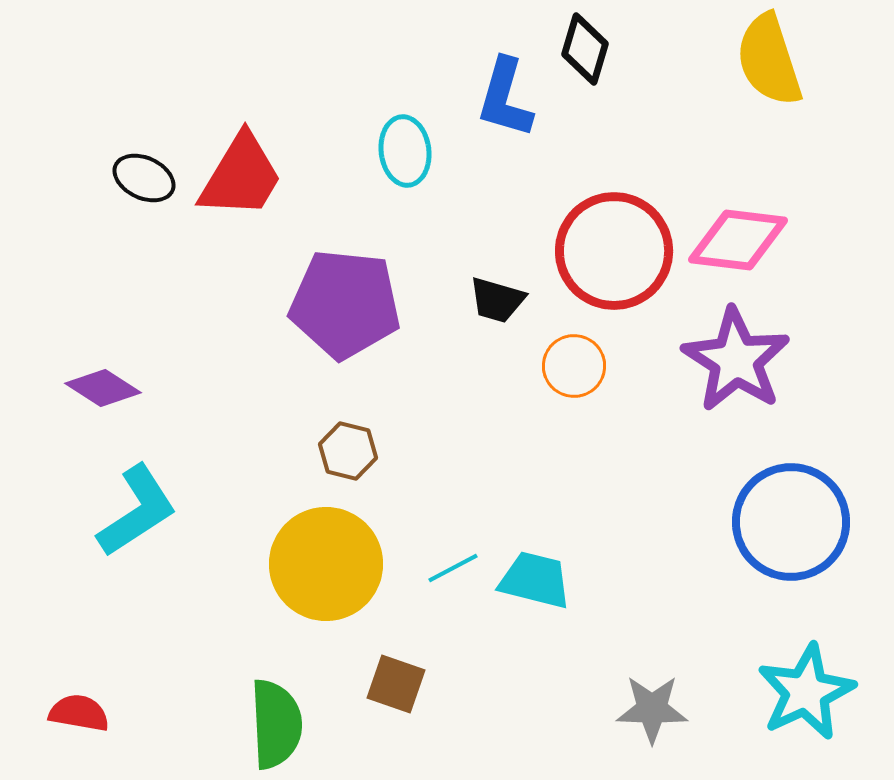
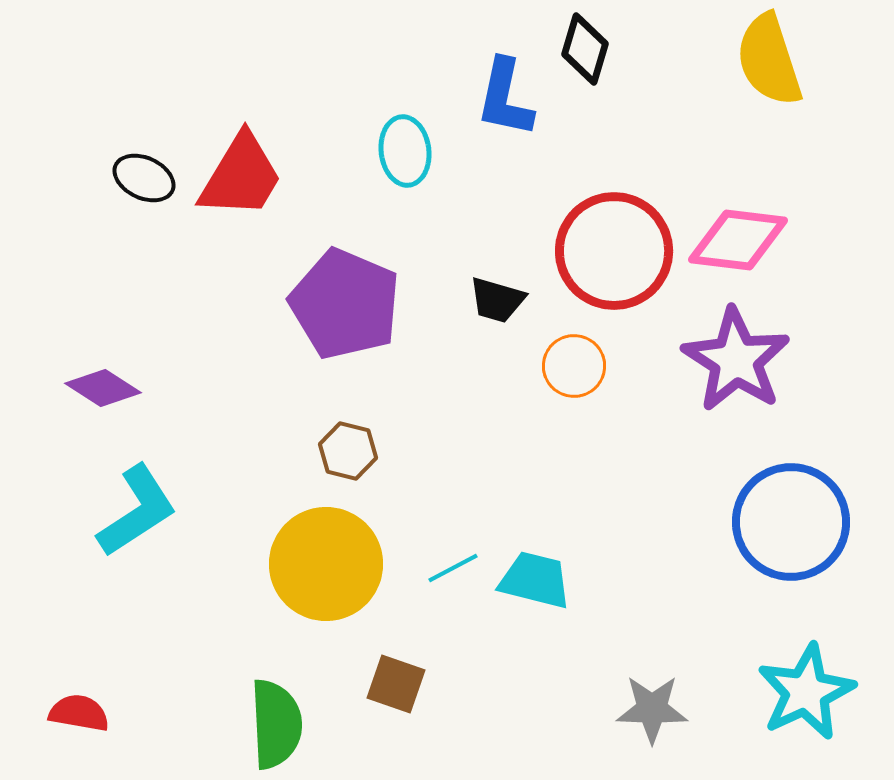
blue L-shape: rotated 4 degrees counterclockwise
purple pentagon: rotated 17 degrees clockwise
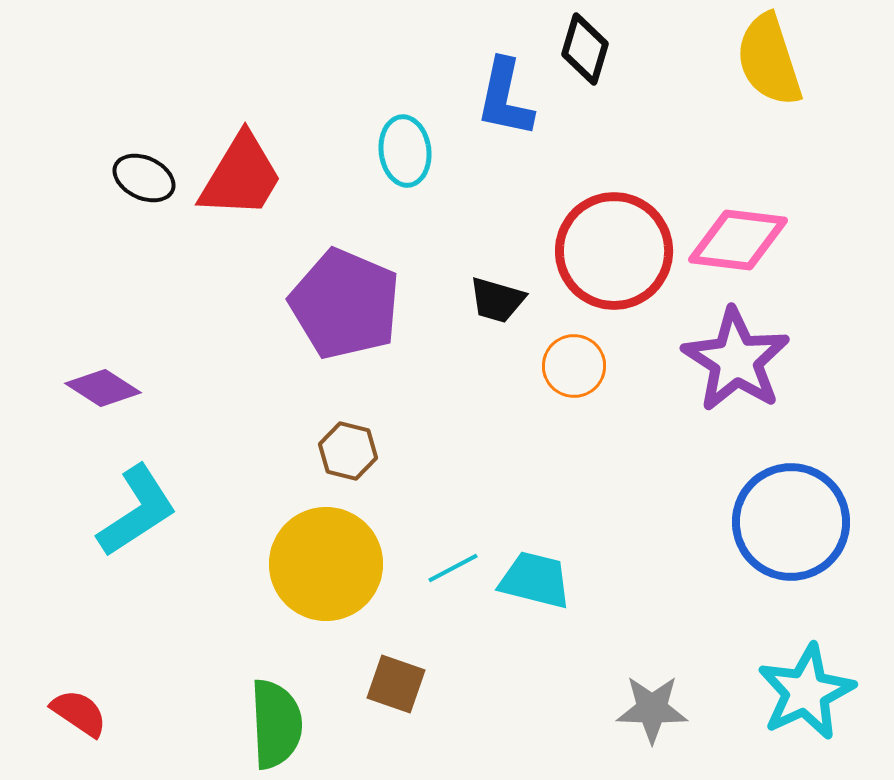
red semicircle: rotated 24 degrees clockwise
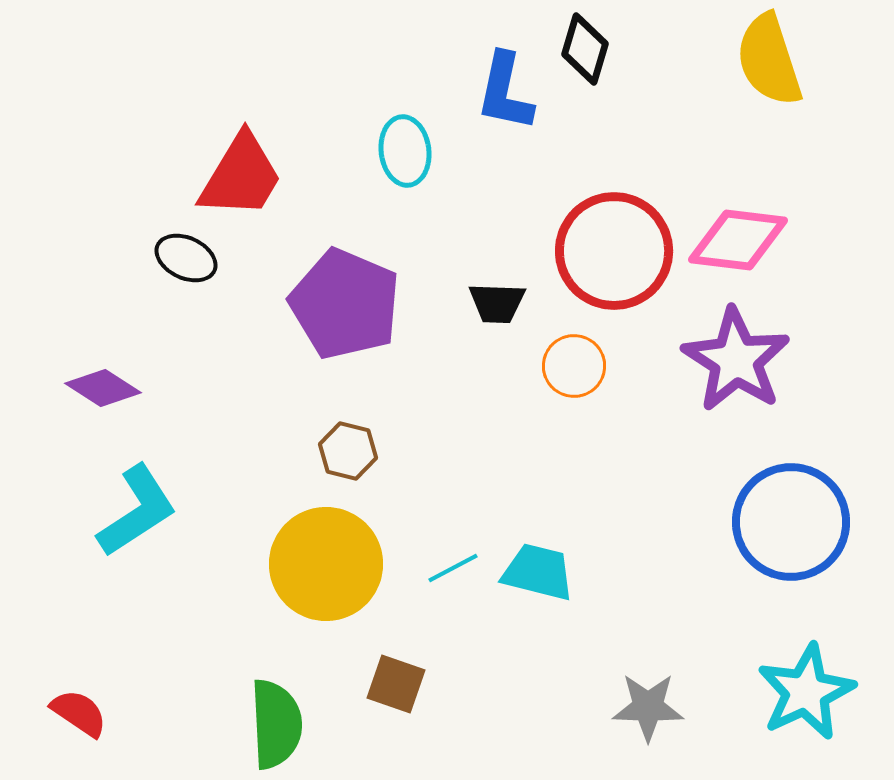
blue L-shape: moved 6 px up
black ellipse: moved 42 px right, 80 px down
black trapezoid: moved 3 px down; rotated 14 degrees counterclockwise
cyan trapezoid: moved 3 px right, 8 px up
gray star: moved 4 px left, 2 px up
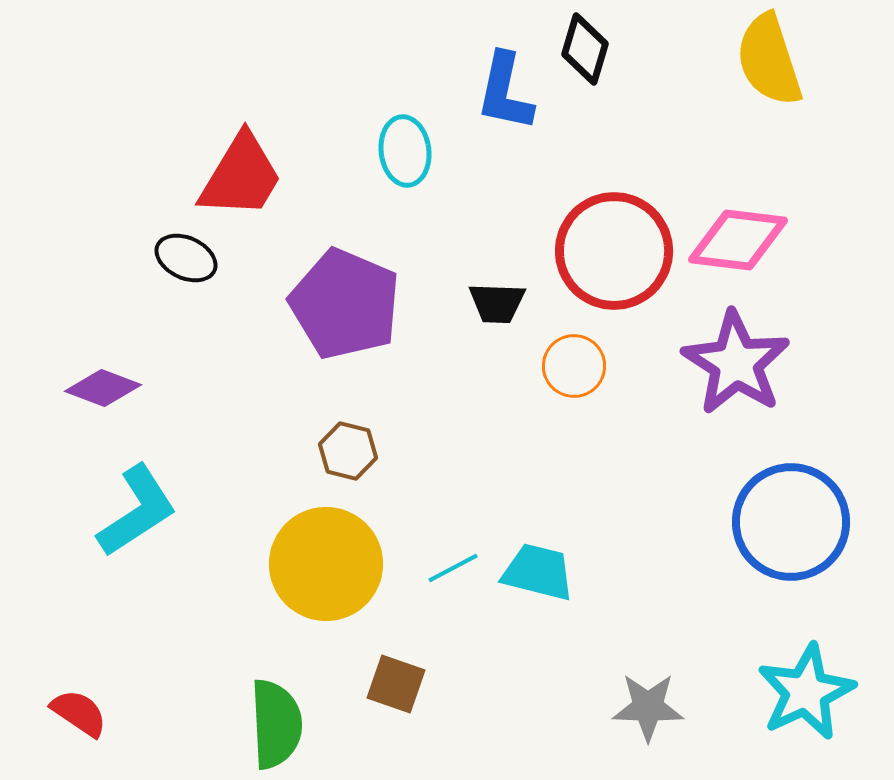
purple star: moved 3 px down
purple diamond: rotated 12 degrees counterclockwise
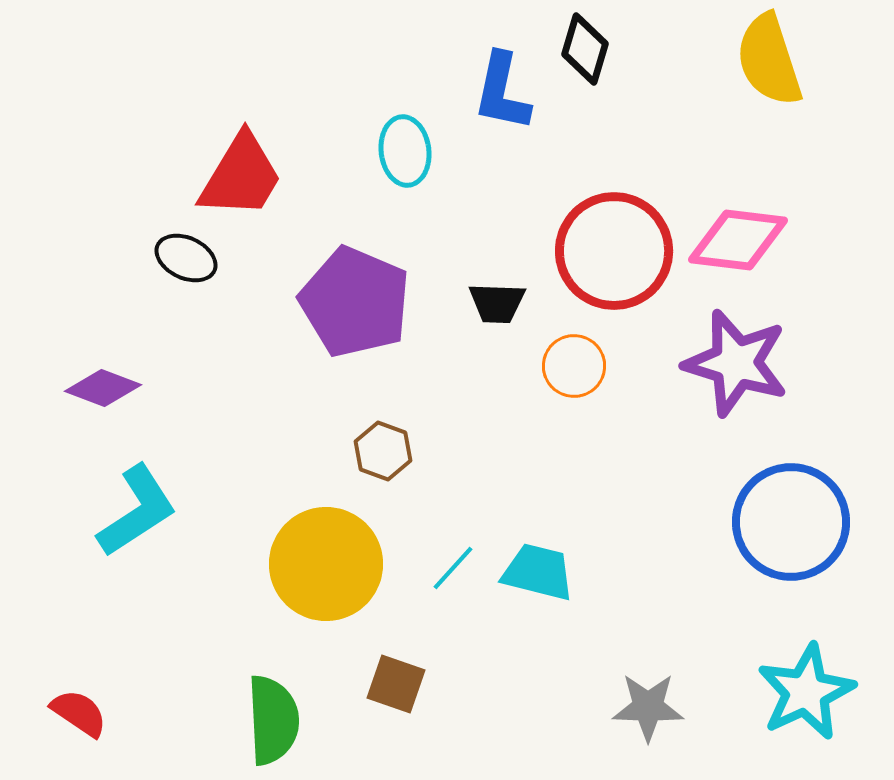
blue L-shape: moved 3 px left
purple pentagon: moved 10 px right, 2 px up
purple star: rotated 16 degrees counterclockwise
brown hexagon: moved 35 px right; rotated 6 degrees clockwise
cyan line: rotated 20 degrees counterclockwise
green semicircle: moved 3 px left, 4 px up
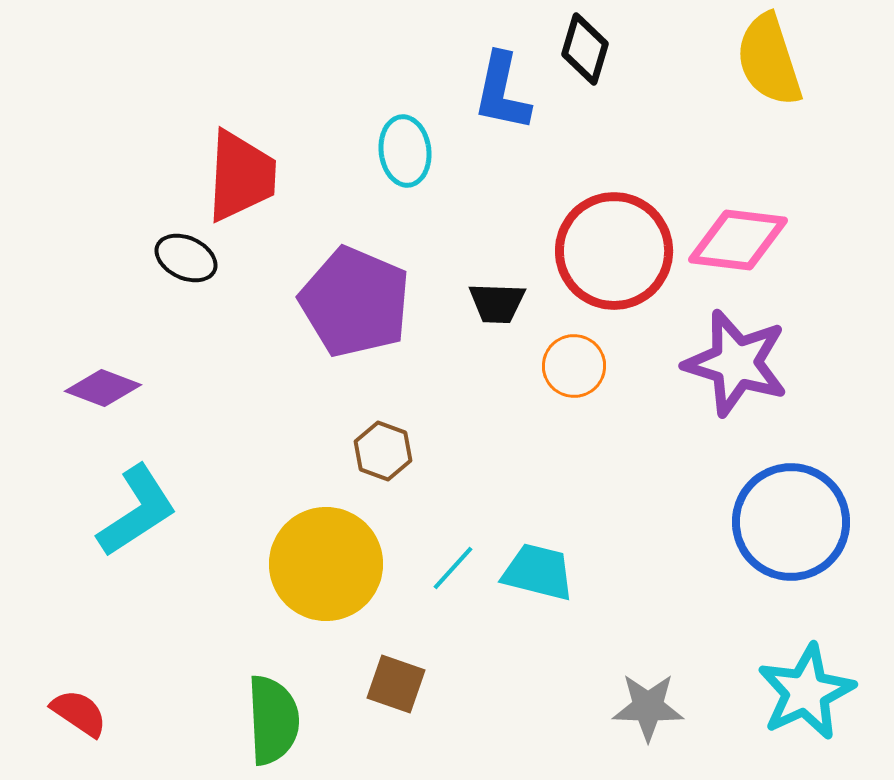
red trapezoid: rotated 28 degrees counterclockwise
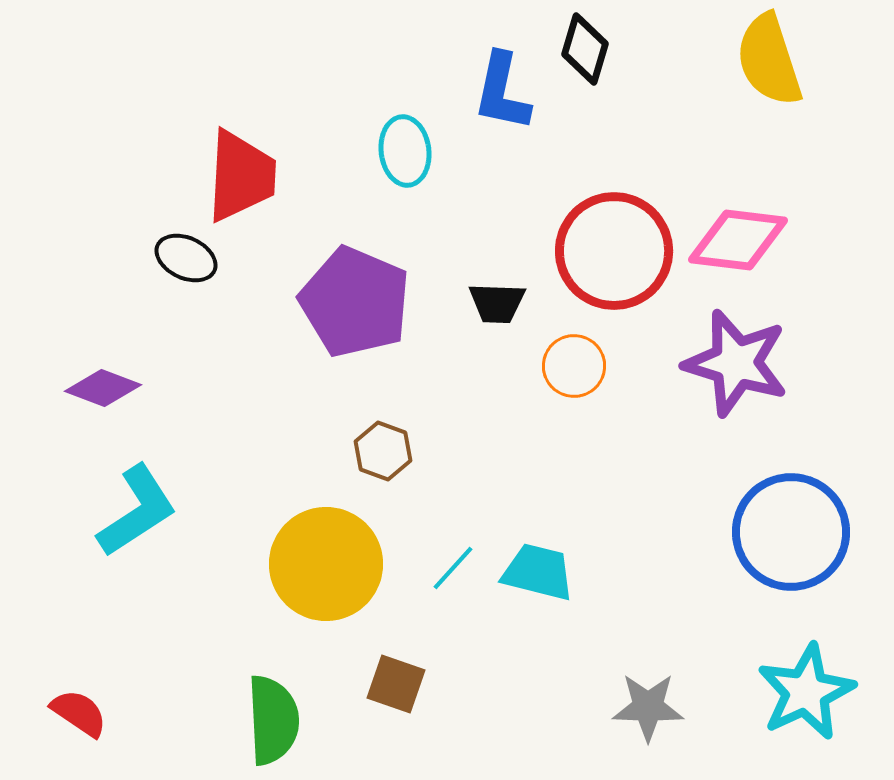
blue circle: moved 10 px down
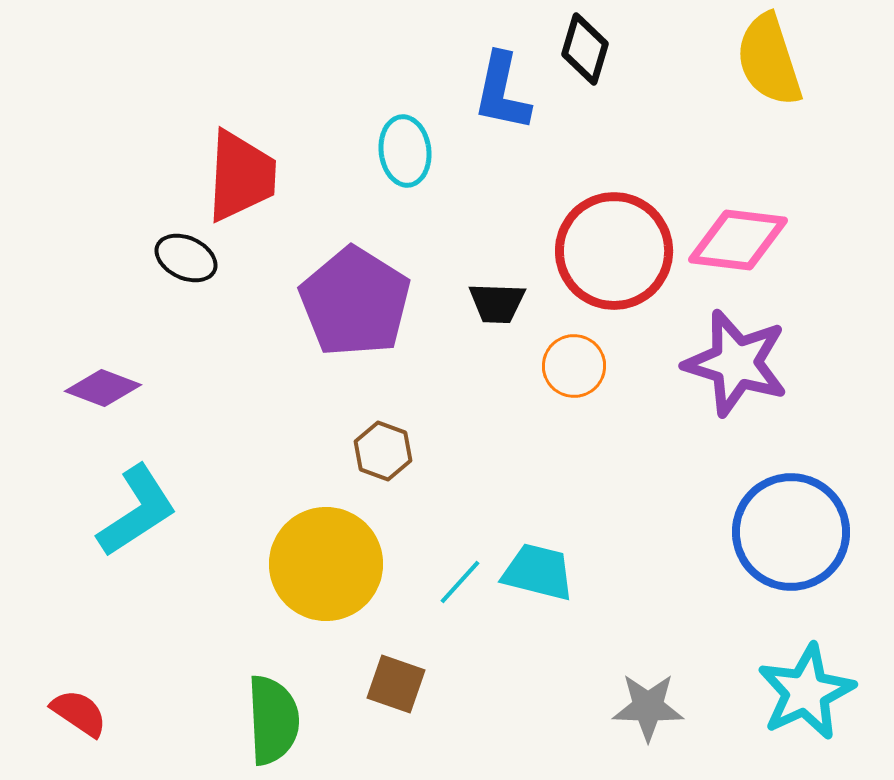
purple pentagon: rotated 9 degrees clockwise
cyan line: moved 7 px right, 14 px down
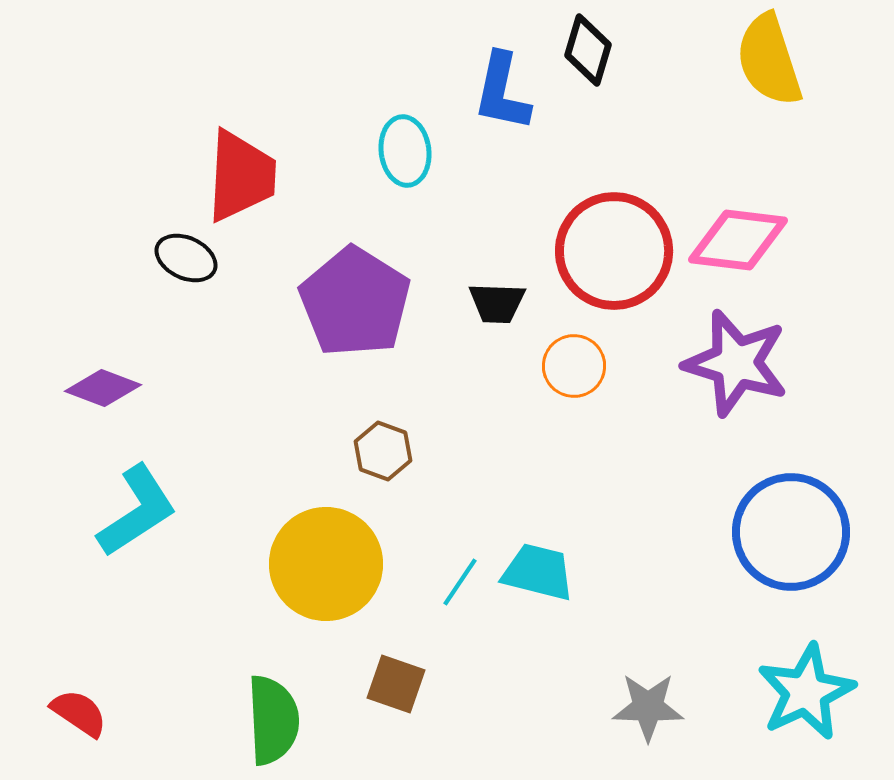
black diamond: moved 3 px right, 1 px down
cyan line: rotated 8 degrees counterclockwise
